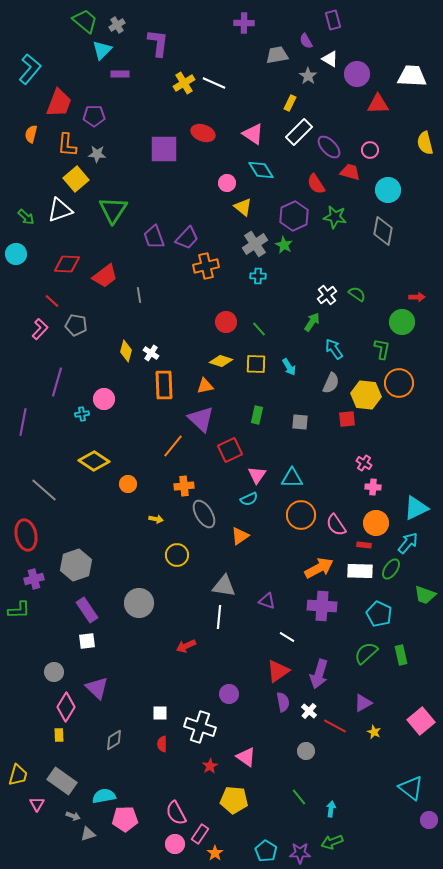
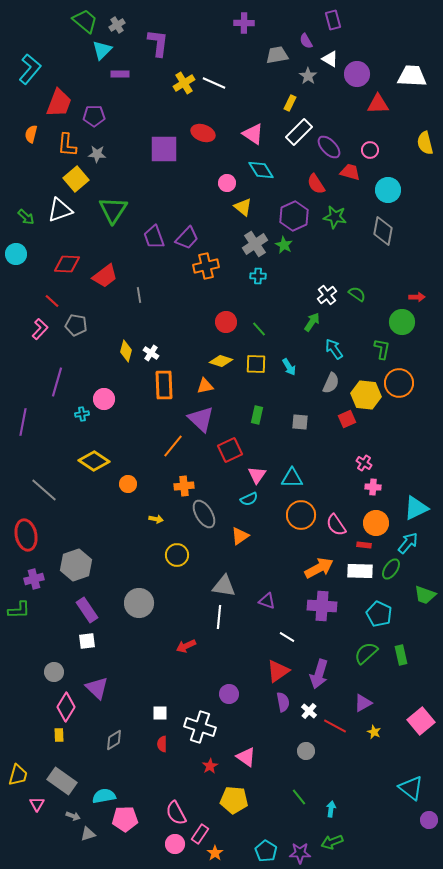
red square at (347, 419): rotated 18 degrees counterclockwise
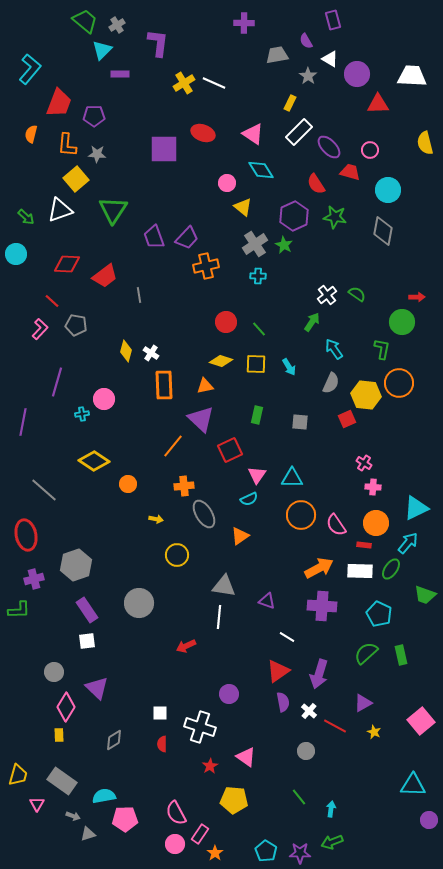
cyan triangle at (411, 788): moved 2 px right, 3 px up; rotated 36 degrees counterclockwise
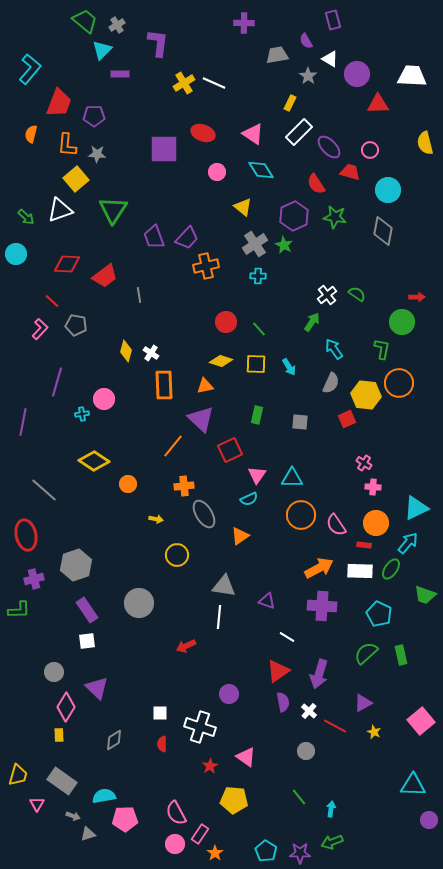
pink circle at (227, 183): moved 10 px left, 11 px up
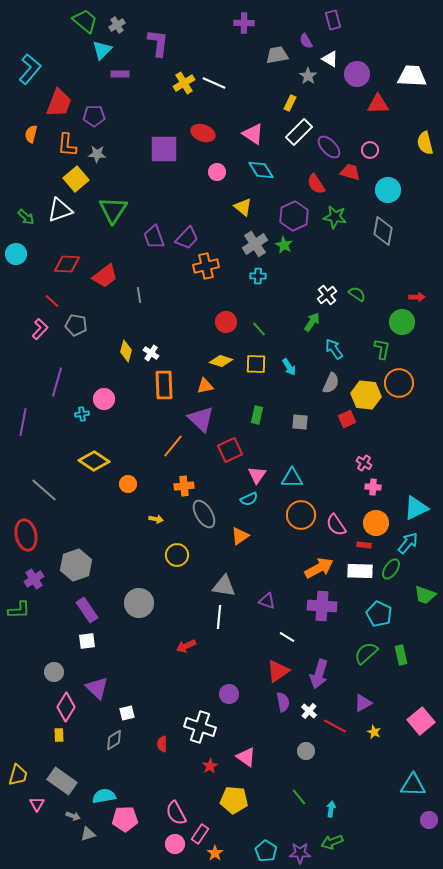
purple cross at (34, 579): rotated 18 degrees counterclockwise
white square at (160, 713): moved 33 px left; rotated 14 degrees counterclockwise
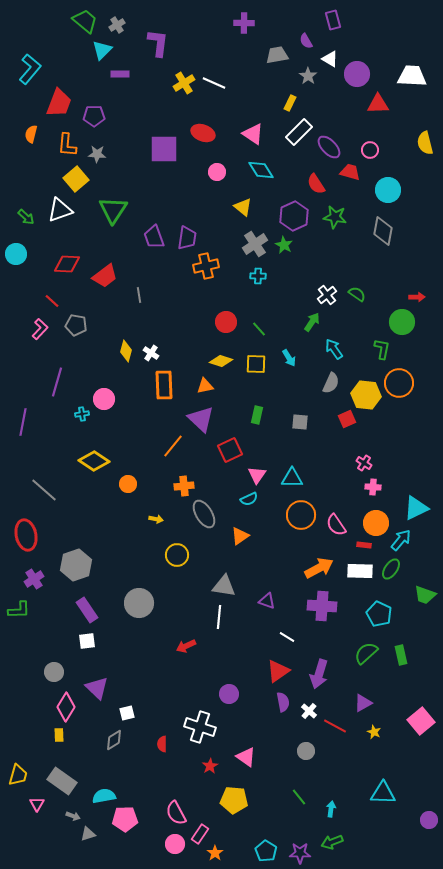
purple trapezoid at (187, 238): rotated 35 degrees counterclockwise
cyan arrow at (289, 367): moved 9 px up
cyan arrow at (408, 543): moved 7 px left, 3 px up
cyan triangle at (413, 785): moved 30 px left, 8 px down
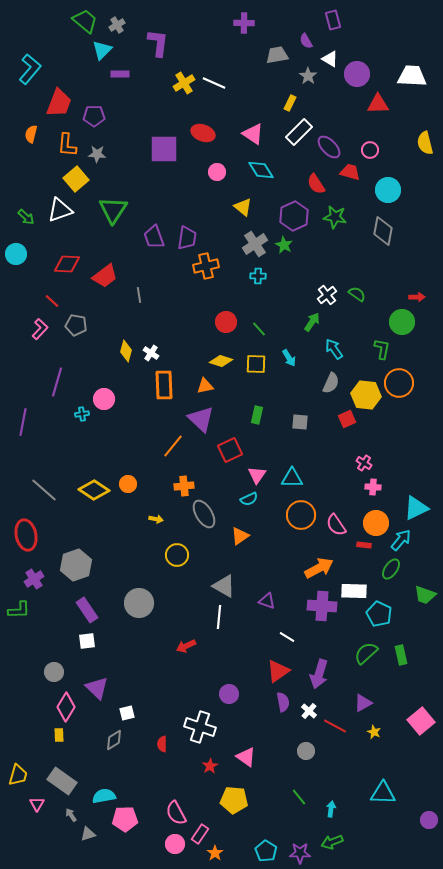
yellow diamond at (94, 461): moved 29 px down
white rectangle at (360, 571): moved 6 px left, 20 px down
gray triangle at (224, 586): rotated 20 degrees clockwise
gray arrow at (73, 816): moved 2 px left, 1 px up; rotated 144 degrees counterclockwise
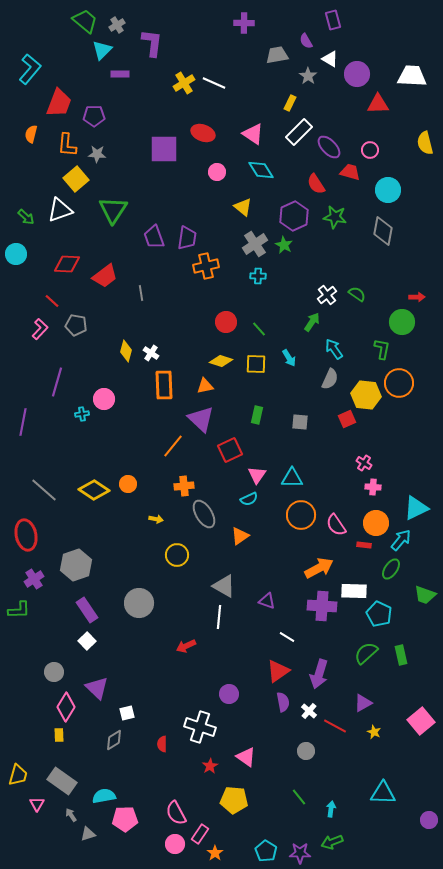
purple L-shape at (158, 43): moved 6 px left
gray line at (139, 295): moved 2 px right, 2 px up
gray semicircle at (331, 383): moved 1 px left, 4 px up
white square at (87, 641): rotated 36 degrees counterclockwise
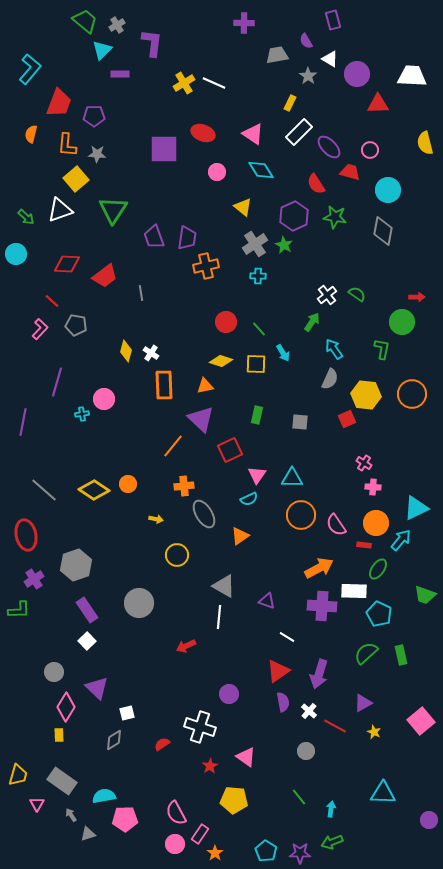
cyan arrow at (289, 358): moved 6 px left, 5 px up
orange circle at (399, 383): moved 13 px right, 11 px down
green ellipse at (391, 569): moved 13 px left
red semicircle at (162, 744): rotated 56 degrees clockwise
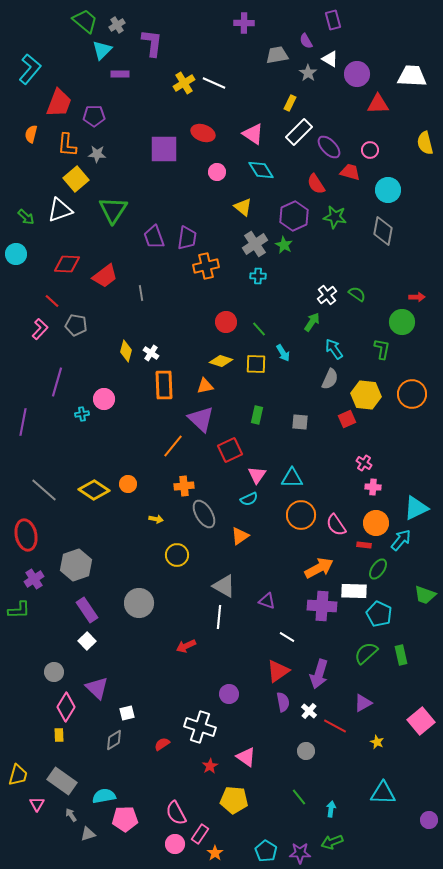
gray star at (308, 76): moved 3 px up
yellow star at (374, 732): moved 3 px right, 10 px down
